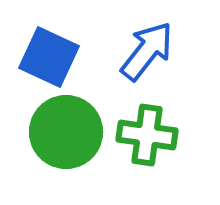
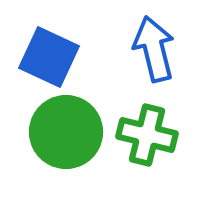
blue arrow: moved 7 px right, 2 px up; rotated 52 degrees counterclockwise
green cross: rotated 6 degrees clockwise
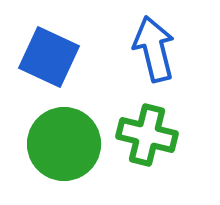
green circle: moved 2 px left, 12 px down
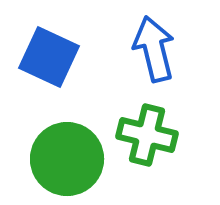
green circle: moved 3 px right, 15 px down
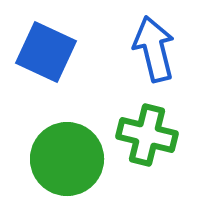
blue square: moved 3 px left, 5 px up
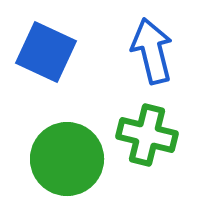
blue arrow: moved 2 px left, 2 px down
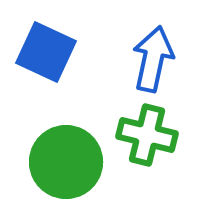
blue arrow: moved 1 px right, 8 px down; rotated 26 degrees clockwise
green circle: moved 1 px left, 3 px down
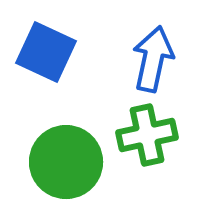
green cross: rotated 26 degrees counterclockwise
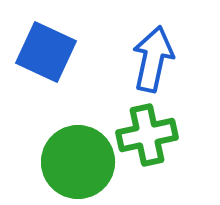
green circle: moved 12 px right
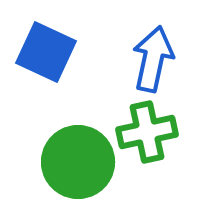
green cross: moved 3 px up
